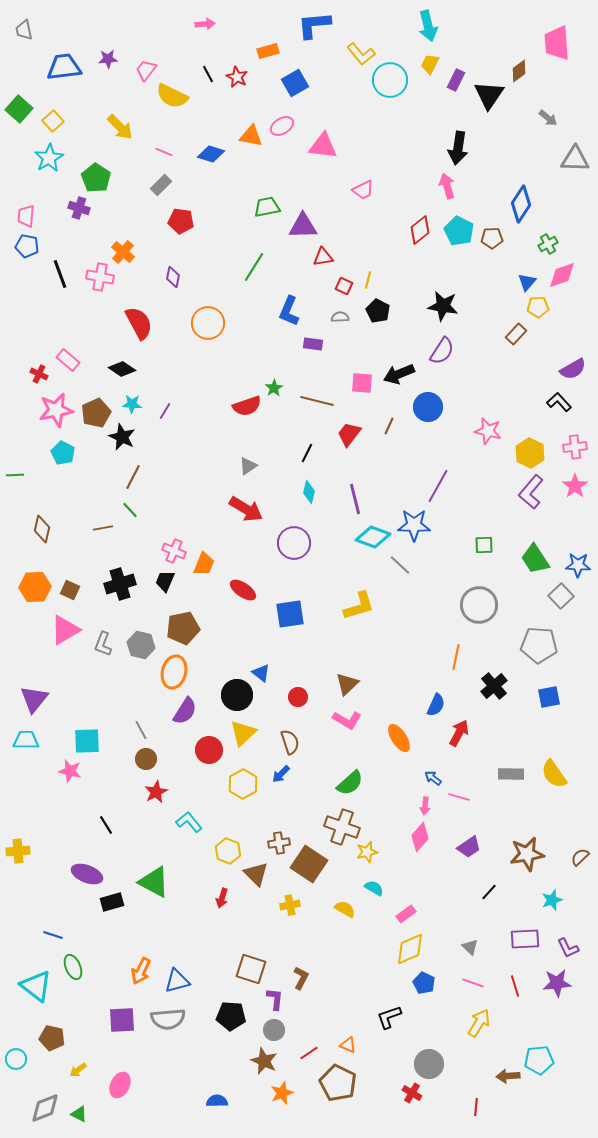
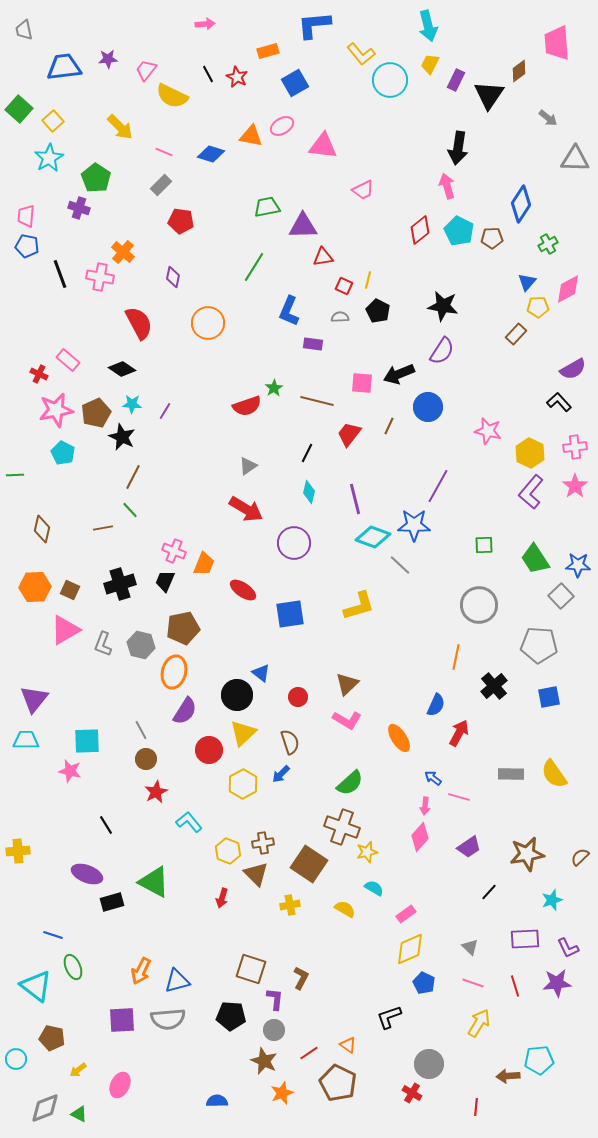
pink diamond at (562, 275): moved 6 px right, 14 px down; rotated 8 degrees counterclockwise
brown cross at (279, 843): moved 16 px left
orange triangle at (348, 1045): rotated 12 degrees clockwise
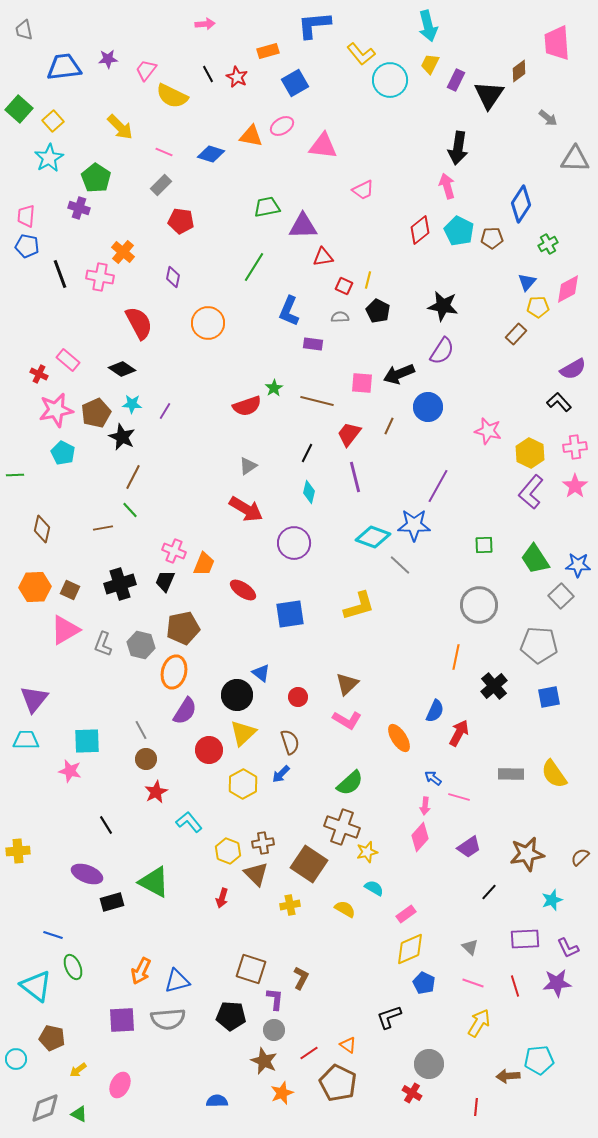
purple line at (355, 499): moved 22 px up
blue semicircle at (436, 705): moved 1 px left, 6 px down
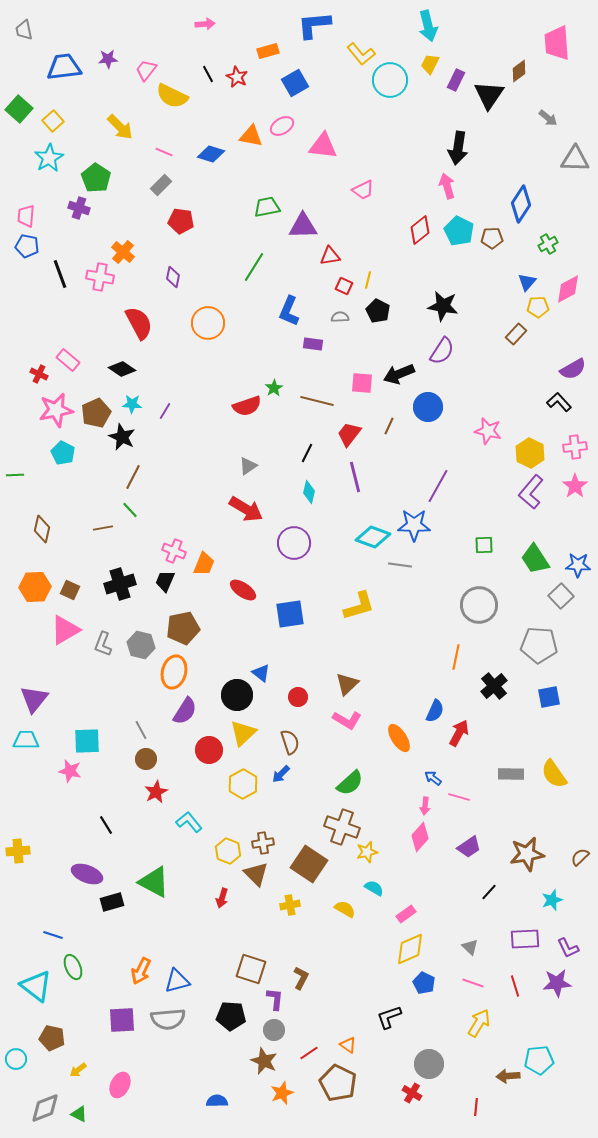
red triangle at (323, 257): moved 7 px right, 1 px up
gray line at (400, 565): rotated 35 degrees counterclockwise
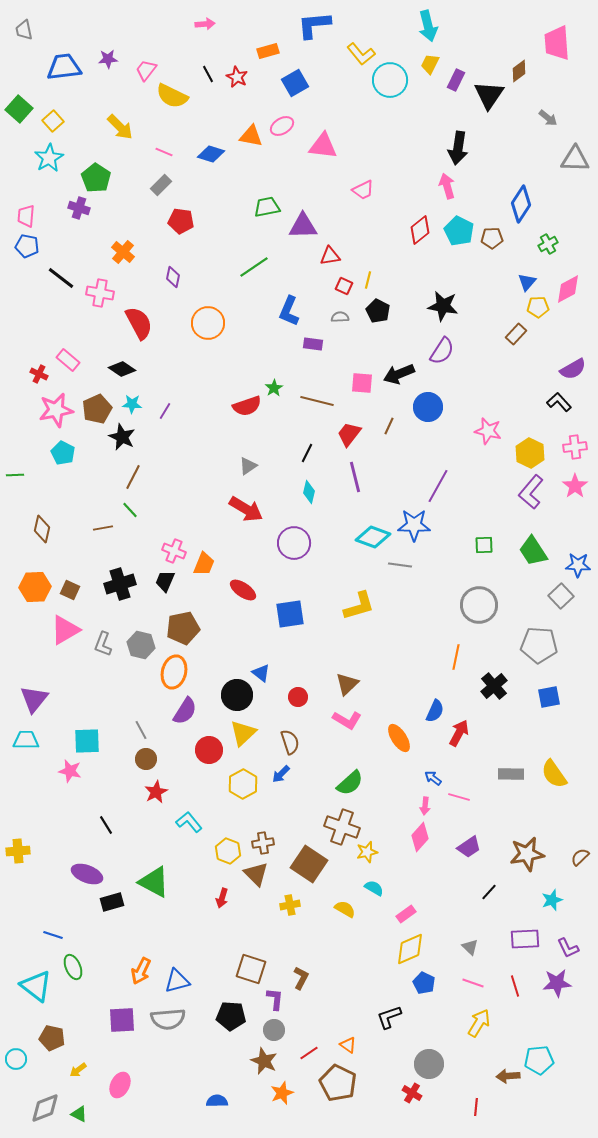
green line at (254, 267): rotated 24 degrees clockwise
black line at (60, 274): moved 1 px right, 4 px down; rotated 32 degrees counterclockwise
pink cross at (100, 277): moved 16 px down
brown pentagon at (96, 413): moved 1 px right, 4 px up
green trapezoid at (535, 559): moved 2 px left, 8 px up
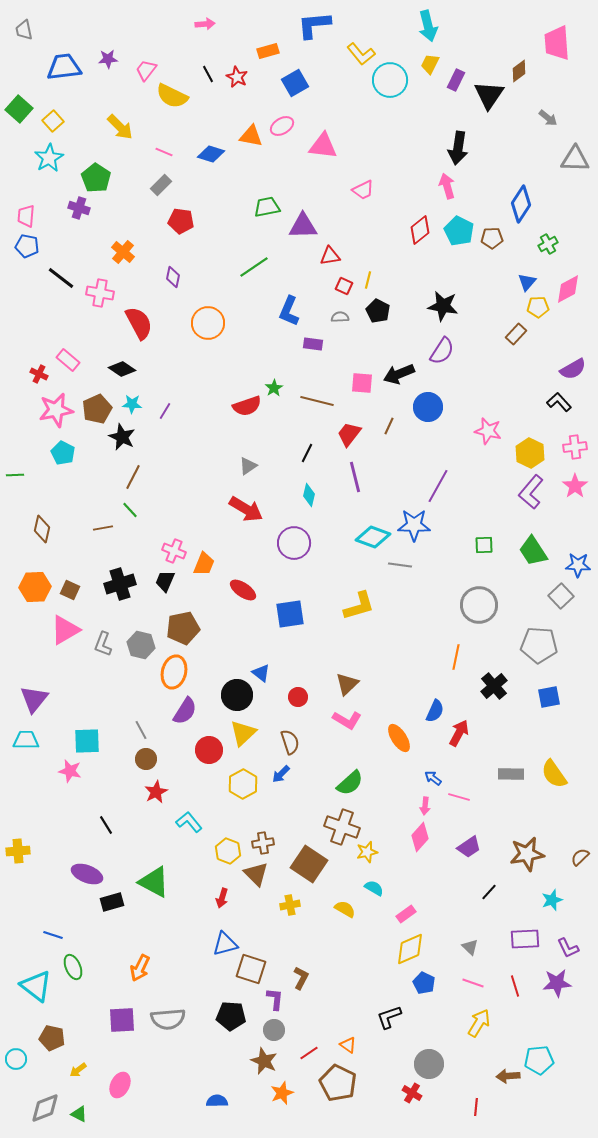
cyan diamond at (309, 492): moved 3 px down
orange arrow at (141, 971): moved 1 px left, 3 px up
blue triangle at (177, 981): moved 48 px right, 37 px up
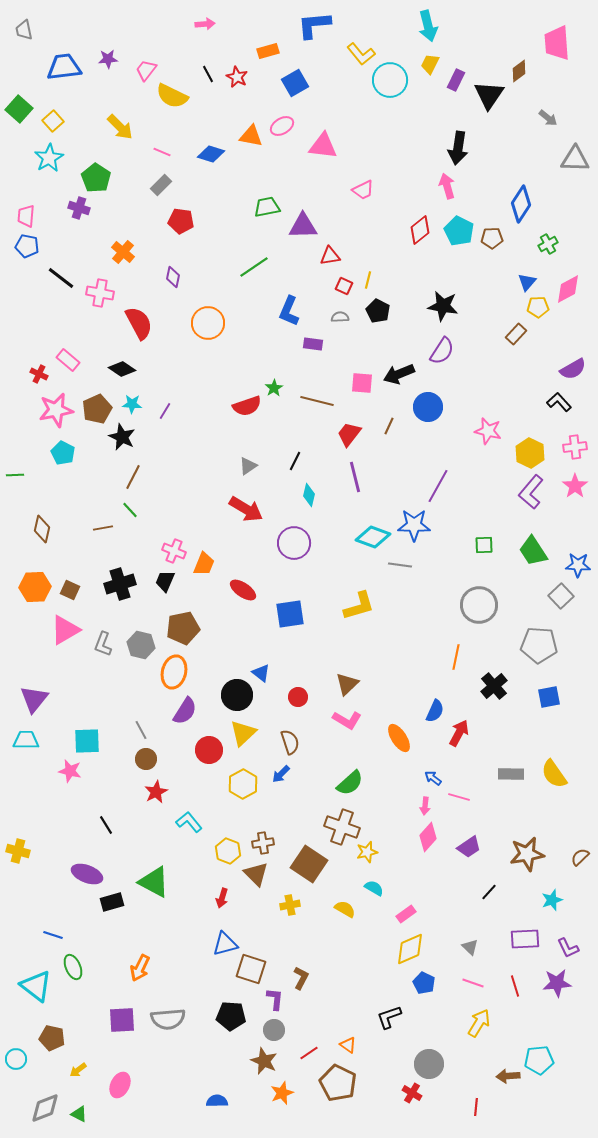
pink line at (164, 152): moved 2 px left
black line at (307, 453): moved 12 px left, 8 px down
pink diamond at (420, 837): moved 8 px right
yellow cross at (18, 851): rotated 20 degrees clockwise
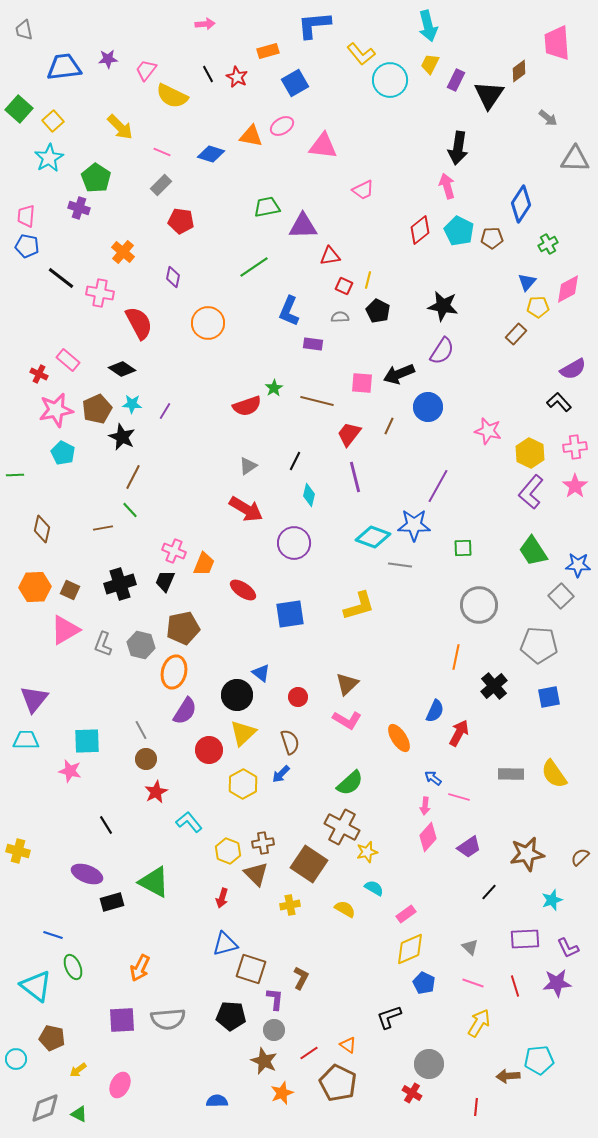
green square at (484, 545): moved 21 px left, 3 px down
brown cross at (342, 827): rotated 8 degrees clockwise
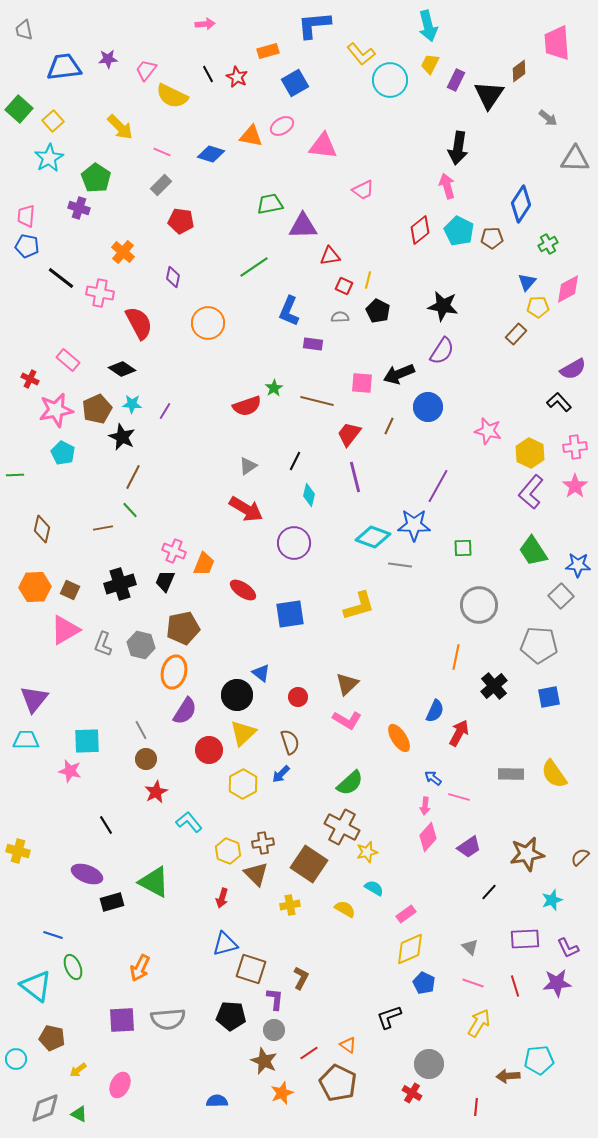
green trapezoid at (267, 207): moved 3 px right, 3 px up
red cross at (39, 374): moved 9 px left, 5 px down
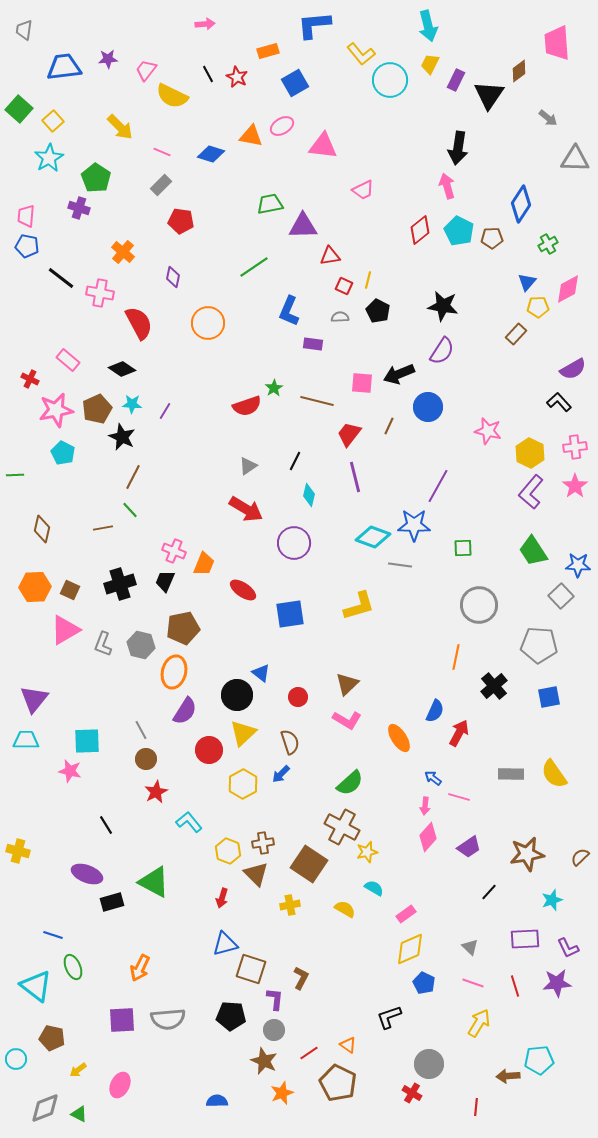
gray trapezoid at (24, 30): rotated 20 degrees clockwise
